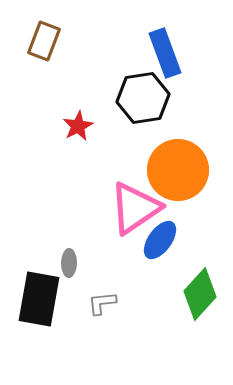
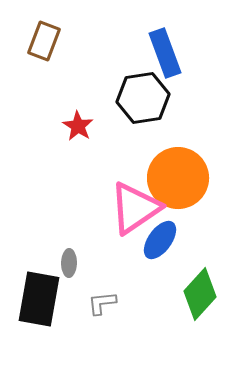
red star: rotated 12 degrees counterclockwise
orange circle: moved 8 px down
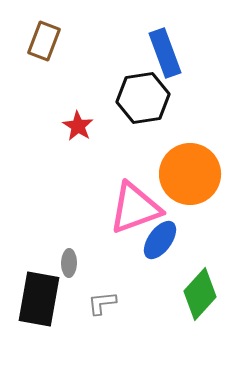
orange circle: moved 12 px right, 4 px up
pink triangle: rotated 14 degrees clockwise
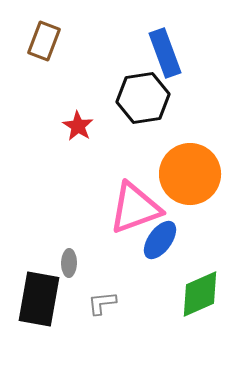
green diamond: rotated 24 degrees clockwise
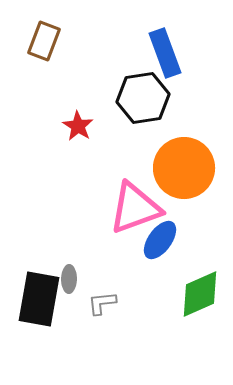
orange circle: moved 6 px left, 6 px up
gray ellipse: moved 16 px down
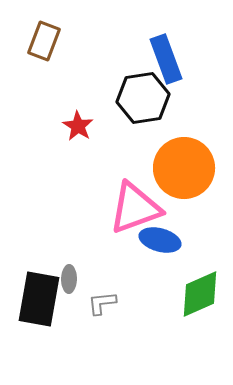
blue rectangle: moved 1 px right, 6 px down
blue ellipse: rotated 69 degrees clockwise
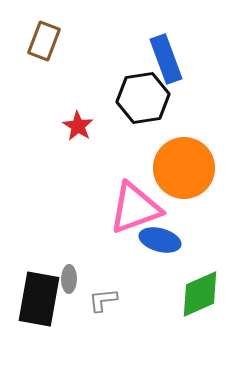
gray L-shape: moved 1 px right, 3 px up
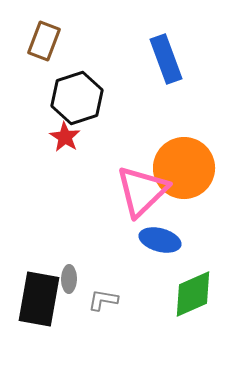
black hexagon: moved 66 px left; rotated 9 degrees counterclockwise
red star: moved 13 px left, 11 px down
pink triangle: moved 7 px right, 17 px up; rotated 24 degrees counterclockwise
green diamond: moved 7 px left
gray L-shape: rotated 16 degrees clockwise
